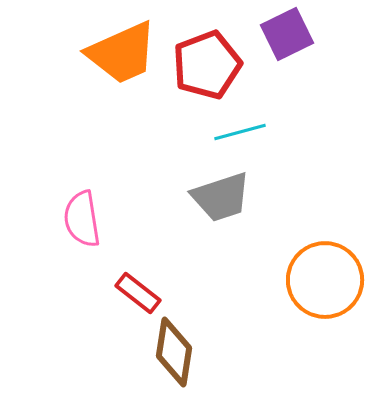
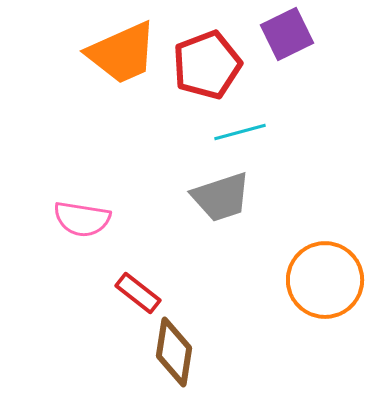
pink semicircle: rotated 72 degrees counterclockwise
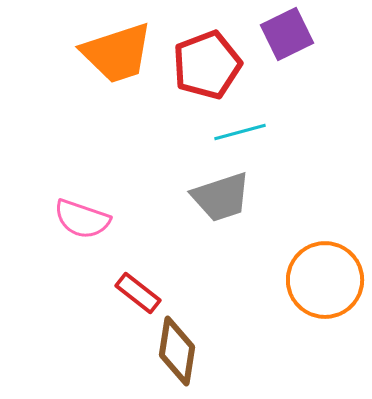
orange trapezoid: moved 5 px left; rotated 6 degrees clockwise
pink semicircle: rotated 10 degrees clockwise
brown diamond: moved 3 px right, 1 px up
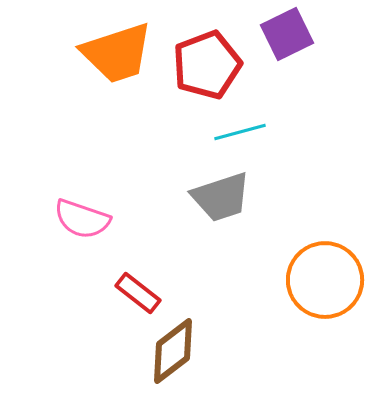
brown diamond: moved 4 px left; rotated 44 degrees clockwise
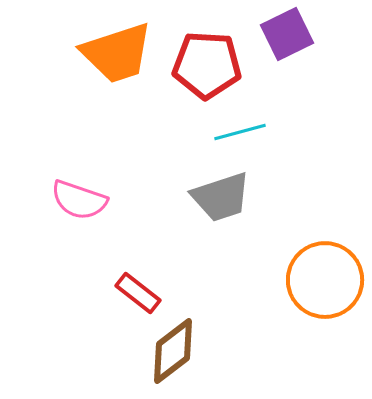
red pentagon: rotated 24 degrees clockwise
pink semicircle: moved 3 px left, 19 px up
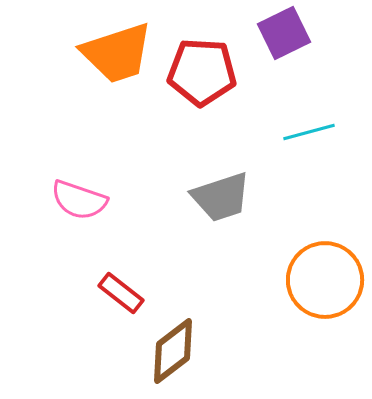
purple square: moved 3 px left, 1 px up
red pentagon: moved 5 px left, 7 px down
cyan line: moved 69 px right
red rectangle: moved 17 px left
